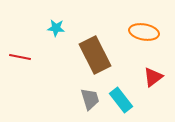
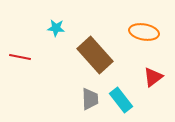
brown rectangle: rotated 15 degrees counterclockwise
gray trapezoid: rotated 15 degrees clockwise
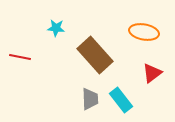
red triangle: moved 1 px left, 4 px up
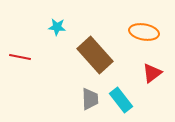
cyan star: moved 1 px right, 1 px up
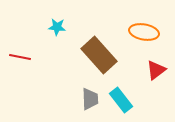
brown rectangle: moved 4 px right
red triangle: moved 4 px right, 3 px up
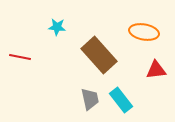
red triangle: rotated 30 degrees clockwise
gray trapezoid: rotated 10 degrees counterclockwise
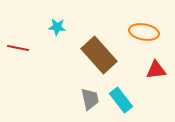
red line: moved 2 px left, 9 px up
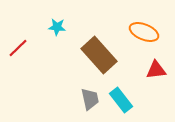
orange ellipse: rotated 12 degrees clockwise
red line: rotated 55 degrees counterclockwise
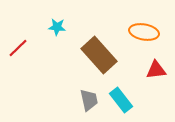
orange ellipse: rotated 12 degrees counterclockwise
gray trapezoid: moved 1 px left, 1 px down
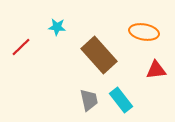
red line: moved 3 px right, 1 px up
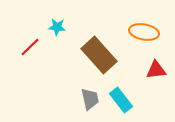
red line: moved 9 px right
gray trapezoid: moved 1 px right, 1 px up
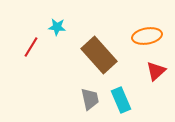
orange ellipse: moved 3 px right, 4 px down; rotated 20 degrees counterclockwise
red line: moved 1 px right; rotated 15 degrees counterclockwise
red triangle: moved 1 px down; rotated 35 degrees counterclockwise
cyan rectangle: rotated 15 degrees clockwise
